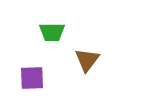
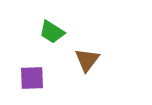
green trapezoid: rotated 32 degrees clockwise
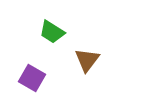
purple square: rotated 32 degrees clockwise
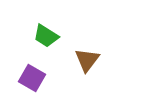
green trapezoid: moved 6 px left, 4 px down
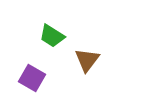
green trapezoid: moved 6 px right
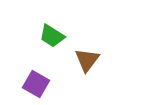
purple square: moved 4 px right, 6 px down
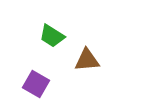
brown triangle: rotated 48 degrees clockwise
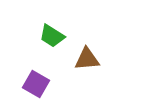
brown triangle: moved 1 px up
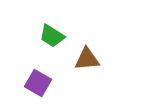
purple square: moved 2 px right, 1 px up
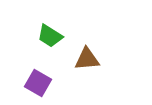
green trapezoid: moved 2 px left
